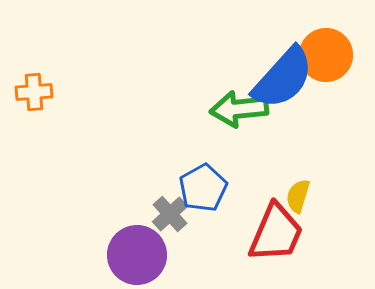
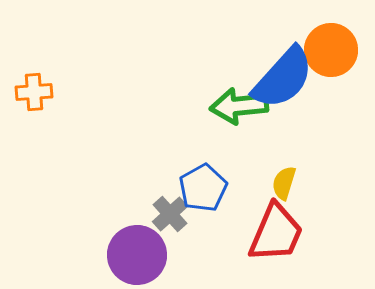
orange circle: moved 5 px right, 5 px up
green arrow: moved 3 px up
yellow semicircle: moved 14 px left, 13 px up
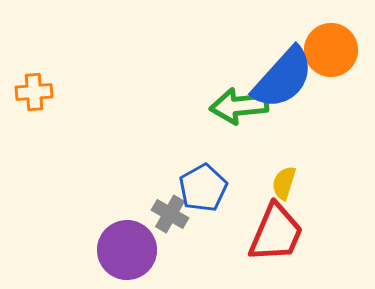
gray cross: rotated 18 degrees counterclockwise
purple circle: moved 10 px left, 5 px up
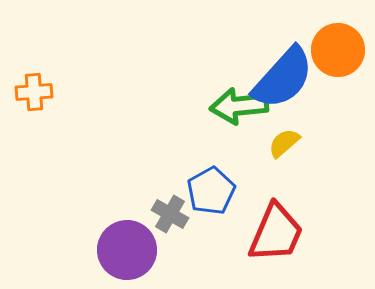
orange circle: moved 7 px right
yellow semicircle: moved 40 px up; rotated 32 degrees clockwise
blue pentagon: moved 8 px right, 3 px down
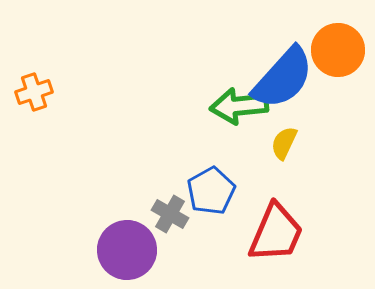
orange cross: rotated 15 degrees counterclockwise
yellow semicircle: rotated 24 degrees counterclockwise
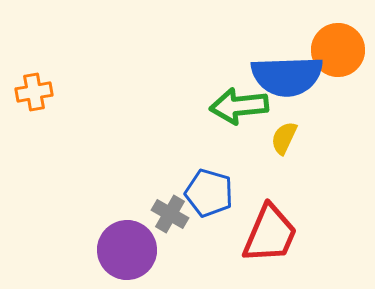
blue semicircle: moved 4 px right, 2 px up; rotated 46 degrees clockwise
orange cross: rotated 9 degrees clockwise
yellow semicircle: moved 5 px up
blue pentagon: moved 2 px left, 2 px down; rotated 27 degrees counterclockwise
red trapezoid: moved 6 px left, 1 px down
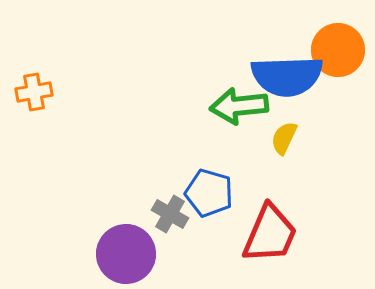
purple circle: moved 1 px left, 4 px down
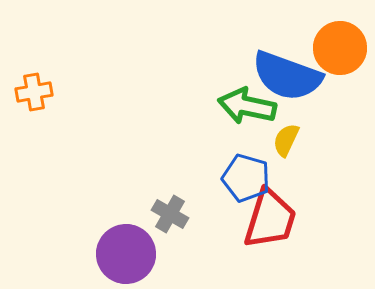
orange circle: moved 2 px right, 2 px up
blue semicircle: rotated 22 degrees clockwise
green arrow: moved 8 px right; rotated 18 degrees clockwise
yellow semicircle: moved 2 px right, 2 px down
blue pentagon: moved 37 px right, 15 px up
red trapezoid: moved 15 px up; rotated 6 degrees counterclockwise
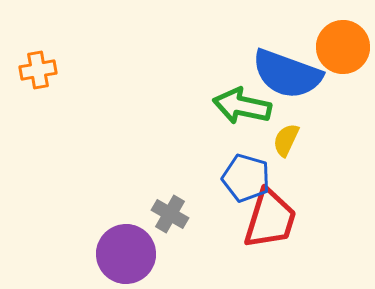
orange circle: moved 3 px right, 1 px up
blue semicircle: moved 2 px up
orange cross: moved 4 px right, 22 px up
green arrow: moved 5 px left
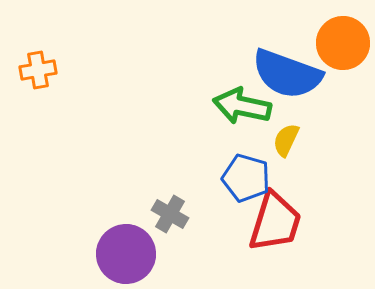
orange circle: moved 4 px up
red trapezoid: moved 5 px right, 3 px down
